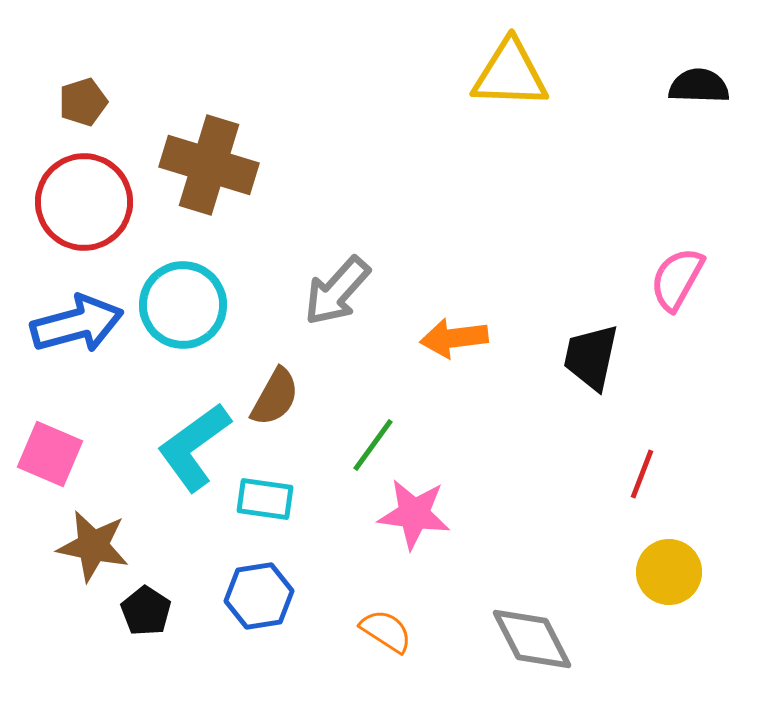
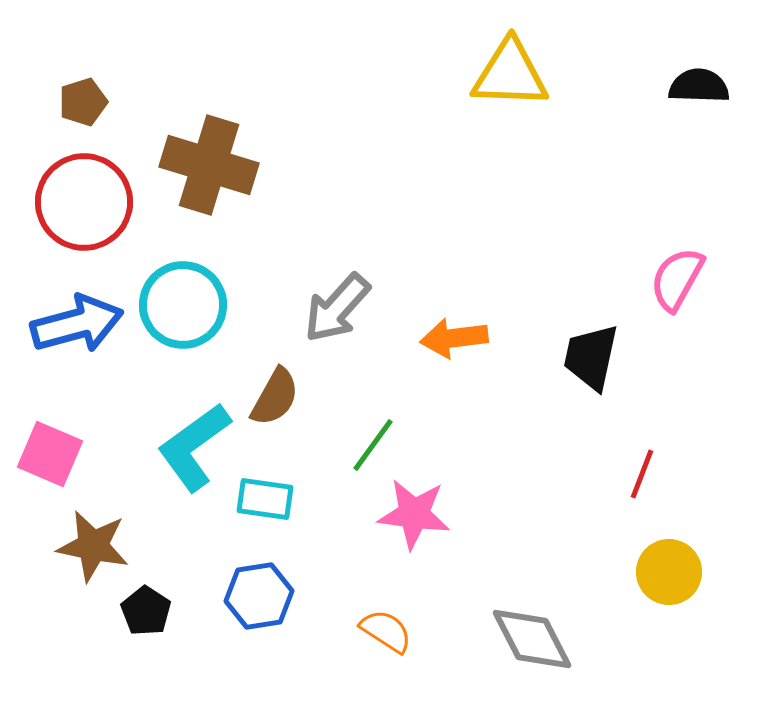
gray arrow: moved 17 px down
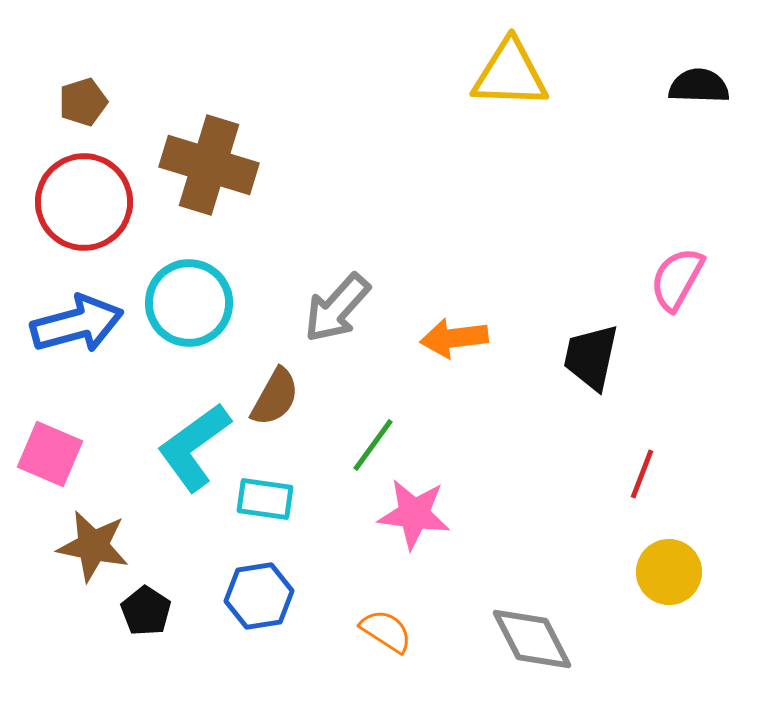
cyan circle: moved 6 px right, 2 px up
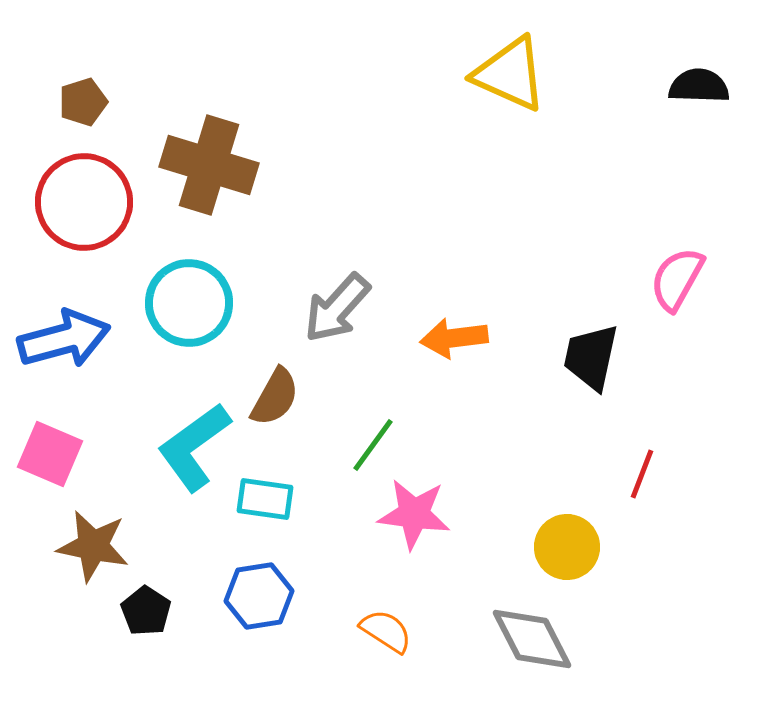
yellow triangle: rotated 22 degrees clockwise
blue arrow: moved 13 px left, 15 px down
yellow circle: moved 102 px left, 25 px up
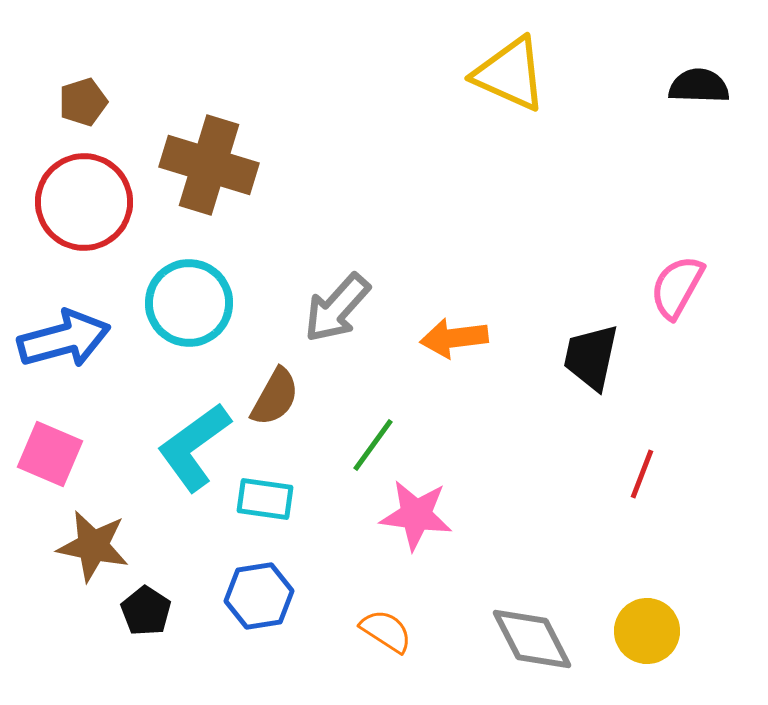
pink semicircle: moved 8 px down
pink star: moved 2 px right, 1 px down
yellow circle: moved 80 px right, 84 px down
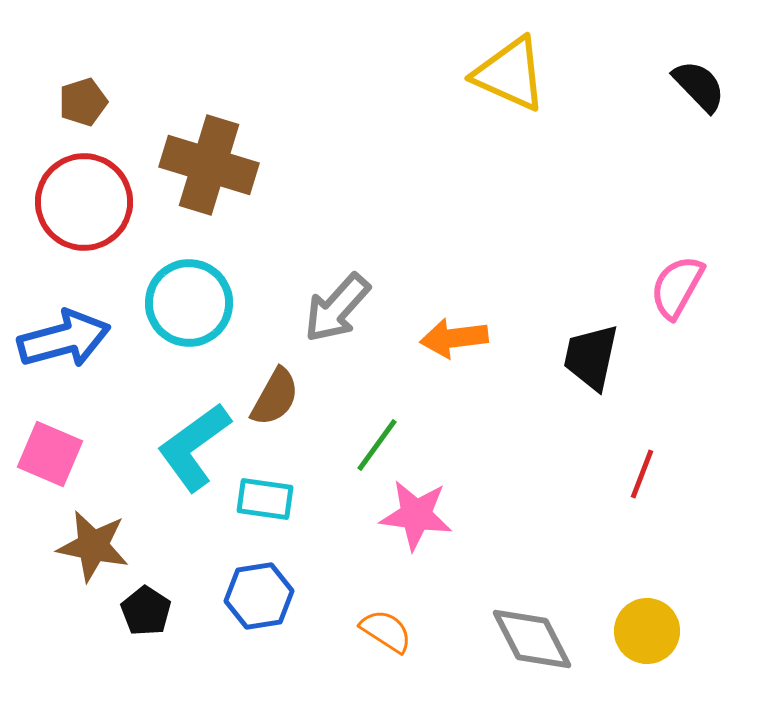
black semicircle: rotated 44 degrees clockwise
green line: moved 4 px right
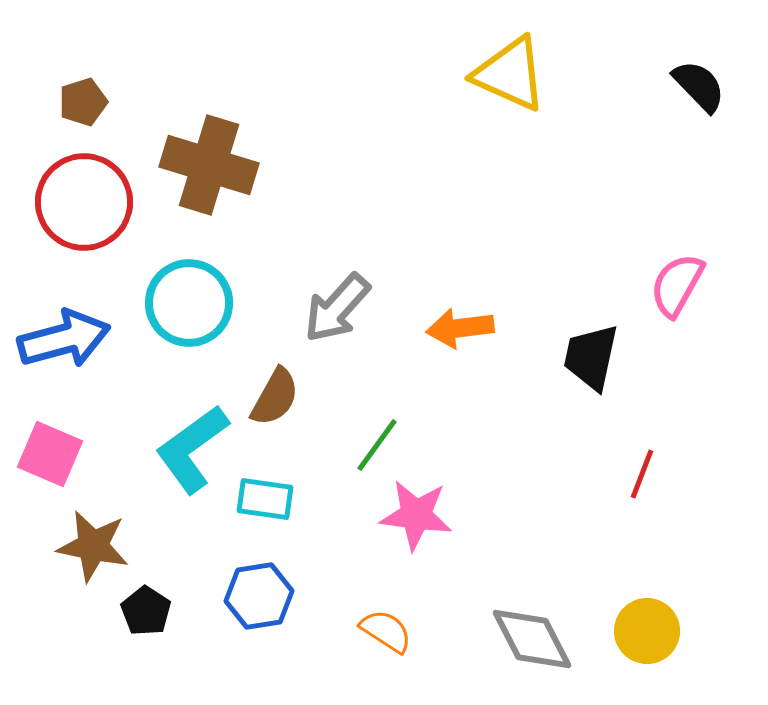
pink semicircle: moved 2 px up
orange arrow: moved 6 px right, 10 px up
cyan L-shape: moved 2 px left, 2 px down
